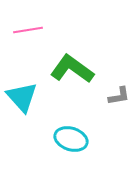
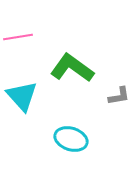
pink line: moved 10 px left, 7 px down
green L-shape: moved 1 px up
cyan triangle: moved 1 px up
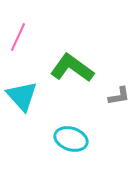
pink line: rotated 56 degrees counterclockwise
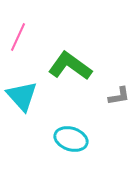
green L-shape: moved 2 px left, 2 px up
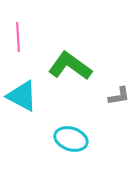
pink line: rotated 28 degrees counterclockwise
cyan triangle: rotated 20 degrees counterclockwise
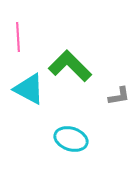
green L-shape: rotated 9 degrees clockwise
cyan triangle: moved 7 px right, 7 px up
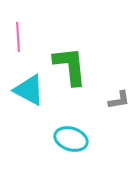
green L-shape: rotated 39 degrees clockwise
cyan triangle: moved 1 px down
gray L-shape: moved 4 px down
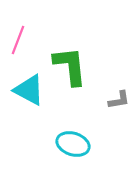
pink line: moved 3 px down; rotated 24 degrees clockwise
cyan ellipse: moved 2 px right, 5 px down
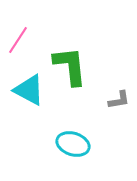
pink line: rotated 12 degrees clockwise
